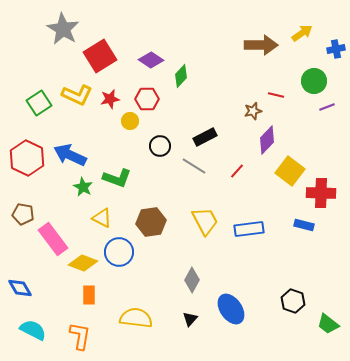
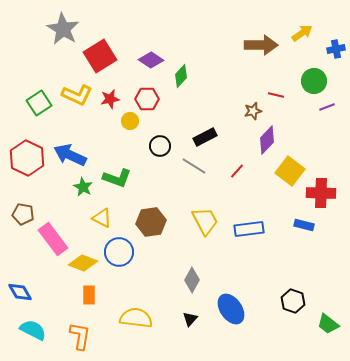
blue diamond at (20, 288): moved 4 px down
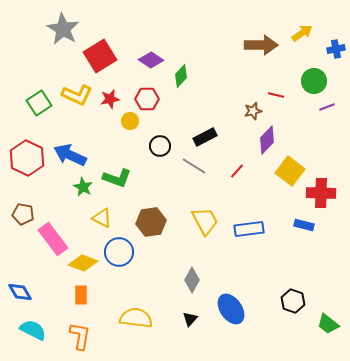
orange rectangle at (89, 295): moved 8 px left
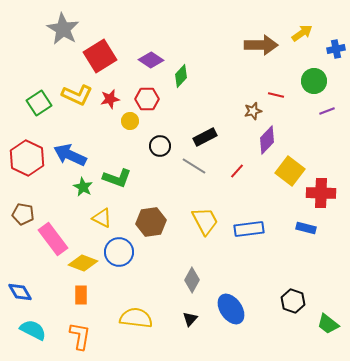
purple line at (327, 107): moved 4 px down
blue rectangle at (304, 225): moved 2 px right, 3 px down
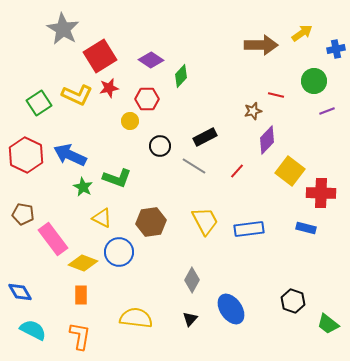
red star at (110, 99): moved 1 px left, 11 px up
red hexagon at (27, 158): moved 1 px left, 3 px up
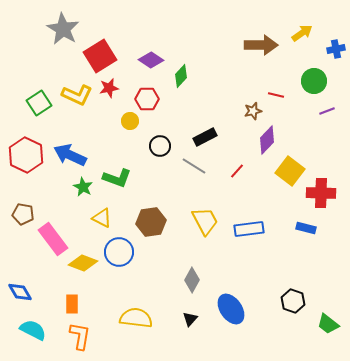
orange rectangle at (81, 295): moved 9 px left, 9 px down
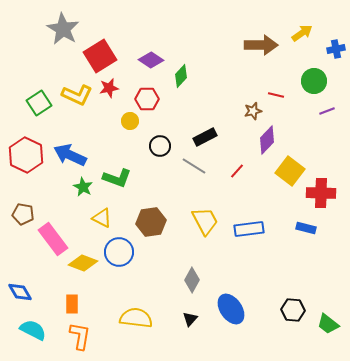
black hexagon at (293, 301): moved 9 px down; rotated 15 degrees counterclockwise
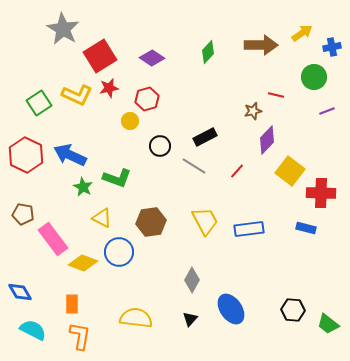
blue cross at (336, 49): moved 4 px left, 2 px up
purple diamond at (151, 60): moved 1 px right, 2 px up
green diamond at (181, 76): moved 27 px right, 24 px up
green circle at (314, 81): moved 4 px up
red hexagon at (147, 99): rotated 15 degrees counterclockwise
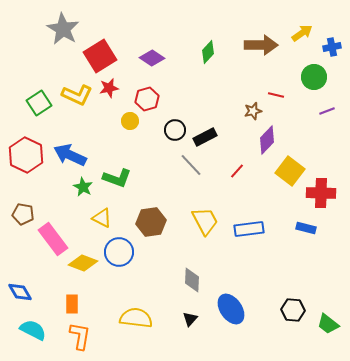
black circle at (160, 146): moved 15 px right, 16 px up
gray line at (194, 166): moved 3 px left, 1 px up; rotated 15 degrees clockwise
gray diamond at (192, 280): rotated 25 degrees counterclockwise
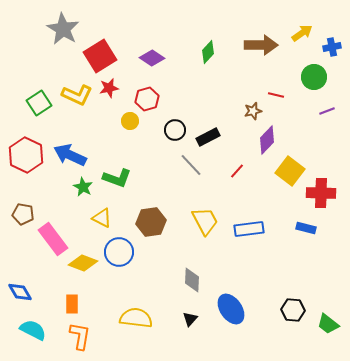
black rectangle at (205, 137): moved 3 px right
